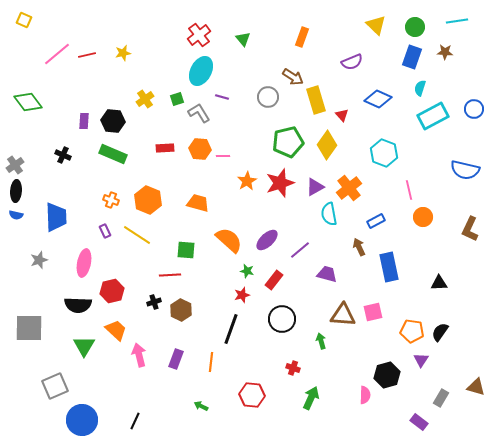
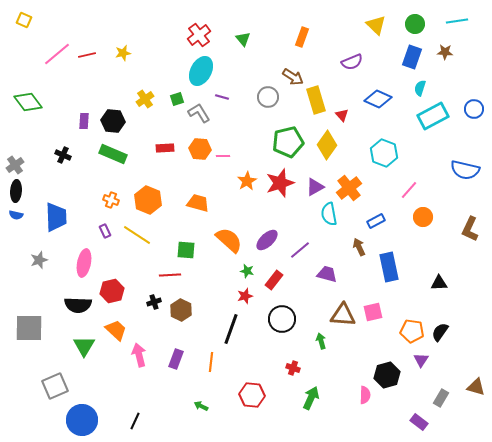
green circle at (415, 27): moved 3 px up
pink line at (409, 190): rotated 54 degrees clockwise
red star at (242, 295): moved 3 px right, 1 px down
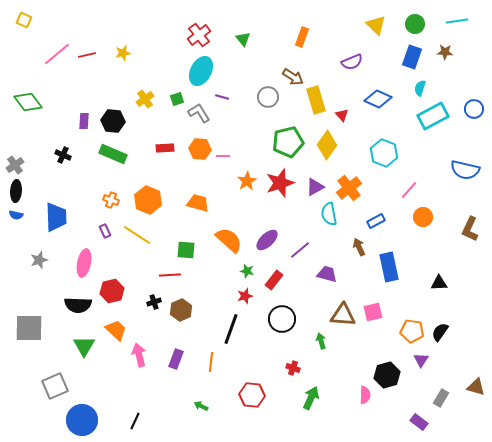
brown hexagon at (181, 310): rotated 10 degrees clockwise
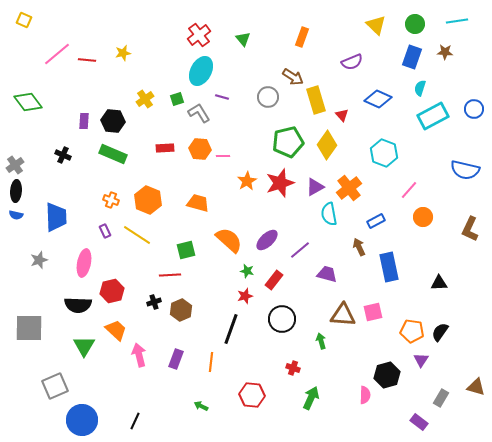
red line at (87, 55): moved 5 px down; rotated 18 degrees clockwise
green square at (186, 250): rotated 18 degrees counterclockwise
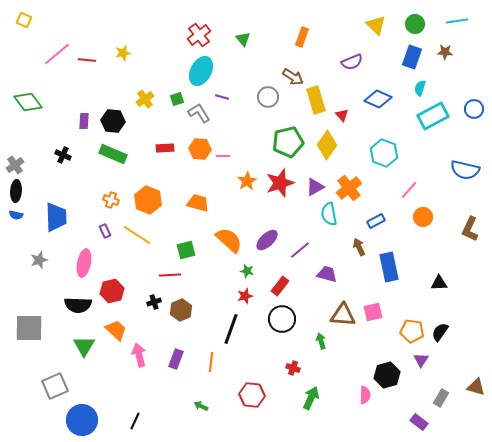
red rectangle at (274, 280): moved 6 px right, 6 px down
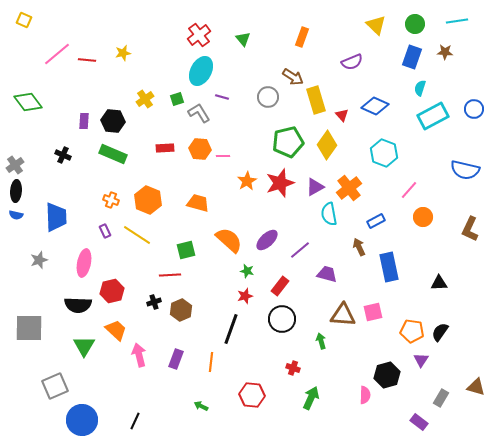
blue diamond at (378, 99): moved 3 px left, 7 px down
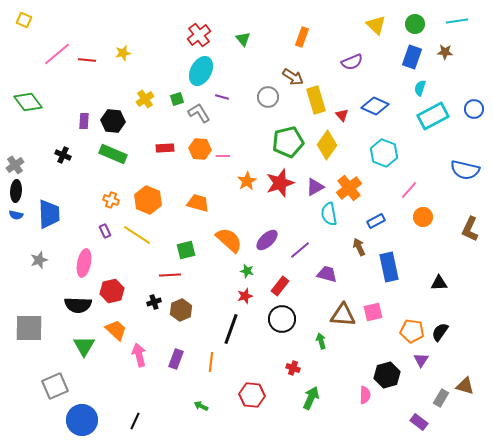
blue trapezoid at (56, 217): moved 7 px left, 3 px up
brown triangle at (476, 387): moved 11 px left, 1 px up
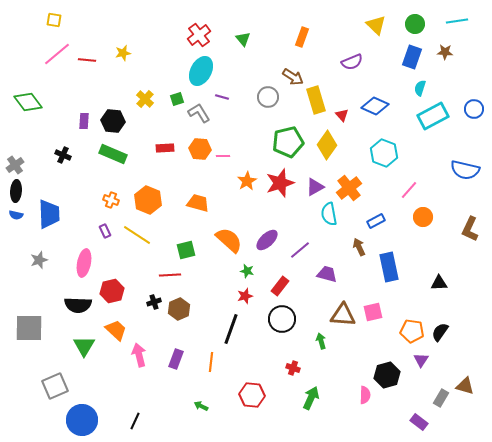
yellow square at (24, 20): moved 30 px right; rotated 14 degrees counterclockwise
yellow cross at (145, 99): rotated 12 degrees counterclockwise
brown hexagon at (181, 310): moved 2 px left, 1 px up
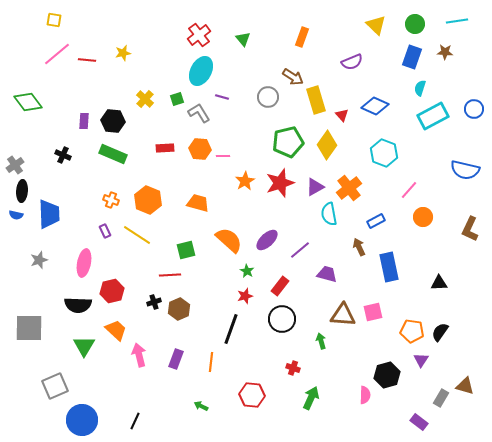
orange star at (247, 181): moved 2 px left
black ellipse at (16, 191): moved 6 px right
green star at (247, 271): rotated 16 degrees clockwise
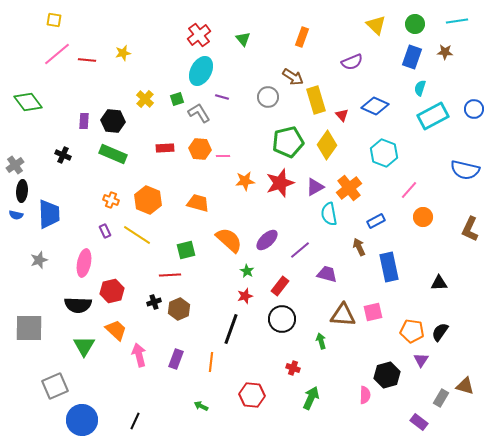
orange star at (245, 181): rotated 24 degrees clockwise
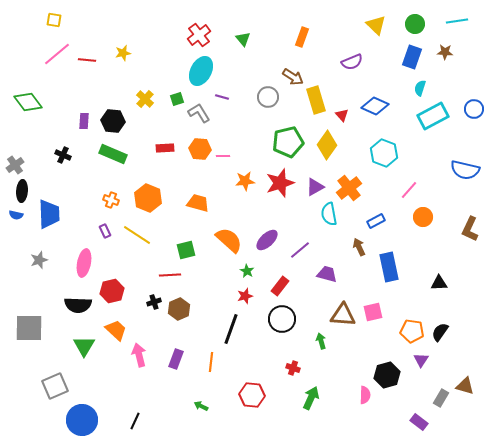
orange hexagon at (148, 200): moved 2 px up
